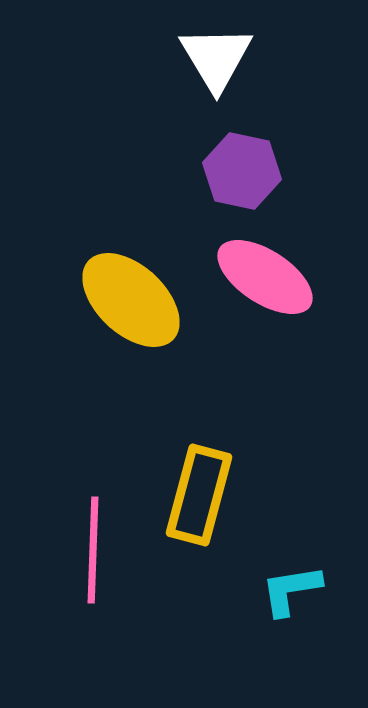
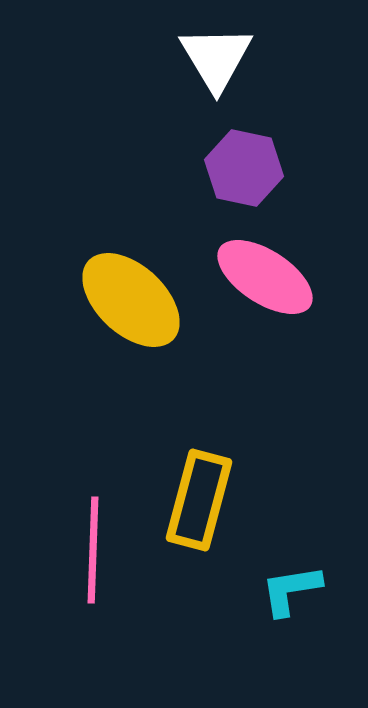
purple hexagon: moved 2 px right, 3 px up
yellow rectangle: moved 5 px down
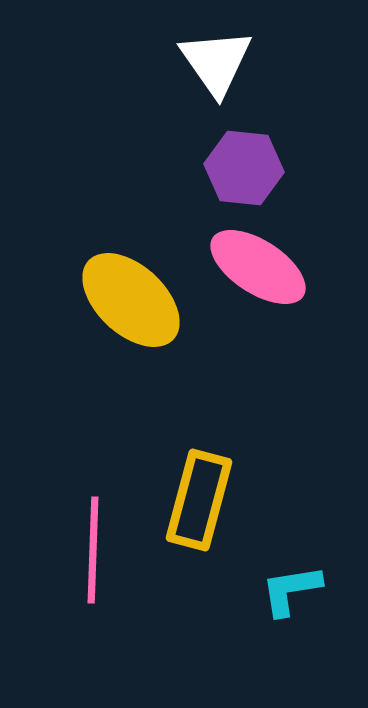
white triangle: moved 4 px down; rotated 4 degrees counterclockwise
purple hexagon: rotated 6 degrees counterclockwise
pink ellipse: moved 7 px left, 10 px up
